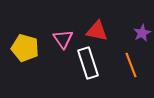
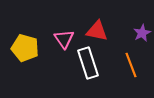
pink triangle: moved 1 px right
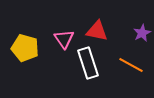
orange line: rotated 40 degrees counterclockwise
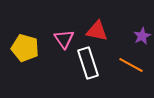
purple star: moved 3 px down
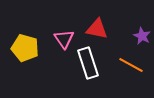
red triangle: moved 2 px up
purple star: rotated 18 degrees counterclockwise
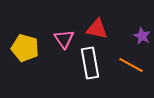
white rectangle: moved 2 px right; rotated 8 degrees clockwise
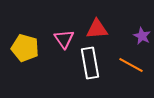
red triangle: rotated 15 degrees counterclockwise
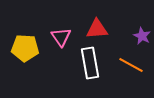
pink triangle: moved 3 px left, 2 px up
yellow pentagon: rotated 12 degrees counterclockwise
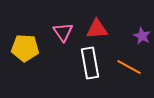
pink triangle: moved 2 px right, 5 px up
orange line: moved 2 px left, 2 px down
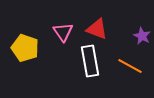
red triangle: rotated 25 degrees clockwise
yellow pentagon: rotated 16 degrees clockwise
white rectangle: moved 2 px up
orange line: moved 1 px right, 1 px up
